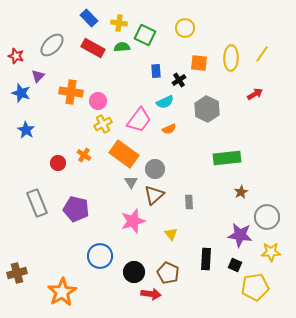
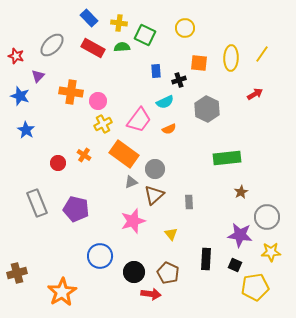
black cross at (179, 80): rotated 16 degrees clockwise
blue star at (21, 93): moved 1 px left, 3 px down
gray triangle at (131, 182): rotated 40 degrees clockwise
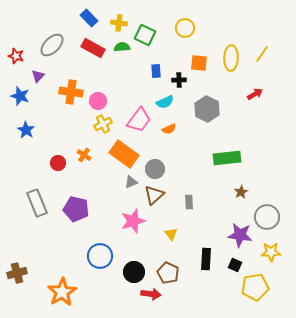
black cross at (179, 80): rotated 16 degrees clockwise
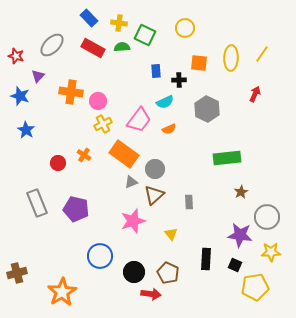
red arrow at (255, 94): rotated 35 degrees counterclockwise
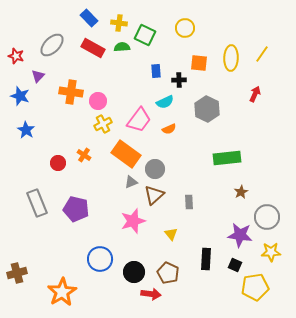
orange rectangle at (124, 154): moved 2 px right
blue circle at (100, 256): moved 3 px down
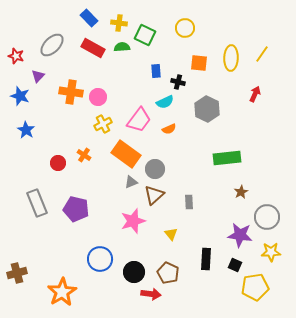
black cross at (179, 80): moved 1 px left, 2 px down; rotated 16 degrees clockwise
pink circle at (98, 101): moved 4 px up
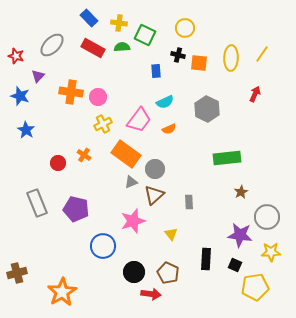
black cross at (178, 82): moved 27 px up
blue circle at (100, 259): moved 3 px right, 13 px up
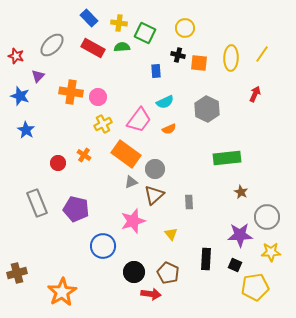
green square at (145, 35): moved 2 px up
brown star at (241, 192): rotated 16 degrees counterclockwise
purple star at (240, 235): rotated 10 degrees counterclockwise
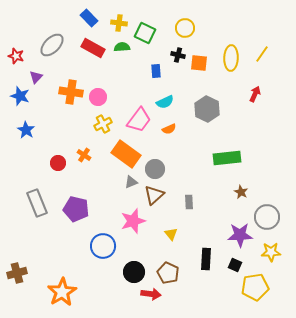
purple triangle at (38, 76): moved 2 px left, 1 px down
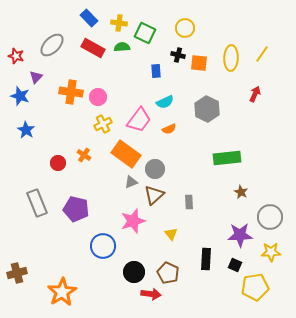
gray circle at (267, 217): moved 3 px right
